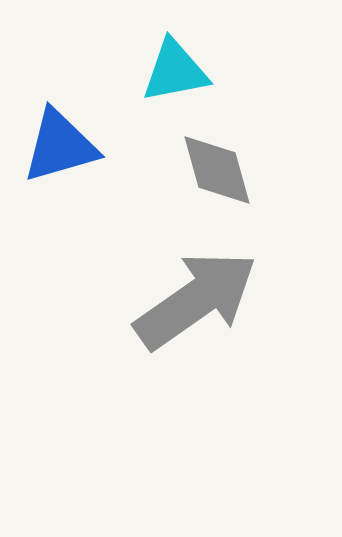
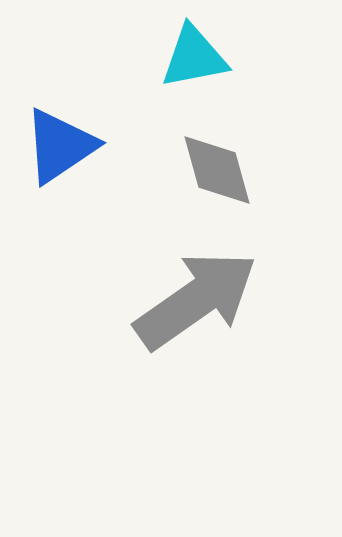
cyan triangle: moved 19 px right, 14 px up
blue triangle: rotated 18 degrees counterclockwise
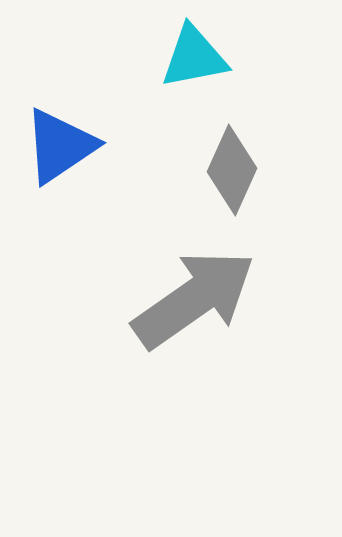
gray diamond: moved 15 px right; rotated 40 degrees clockwise
gray arrow: moved 2 px left, 1 px up
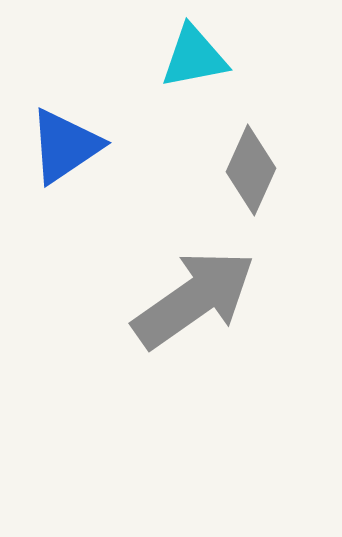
blue triangle: moved 5 px right
gray diamond: moved 19 px right
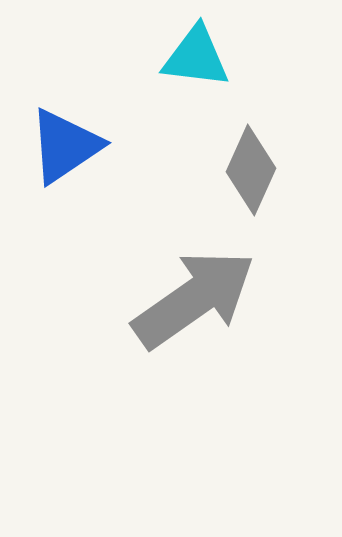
cyan triangle: moved 2 px right; rotated 18 degrees clockwise
